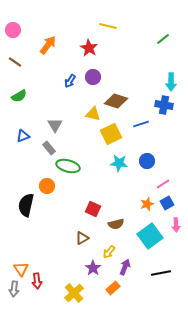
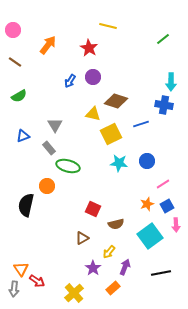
blue square: moved 3 px down
red arrow: rotated 49 degrees counterclockwise
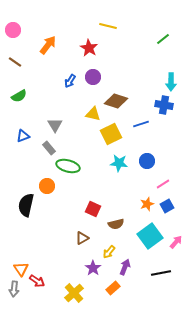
pink arrow: moved 17 px down; rotated 136 degrees counterclockwise
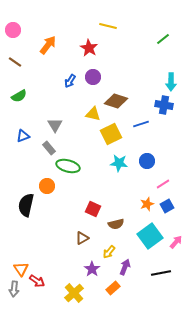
purple star: moved 1 px left, 1 px down
